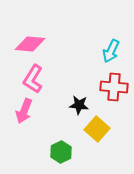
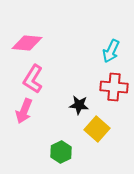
pink diamond: moved 3 px left, 1 px up
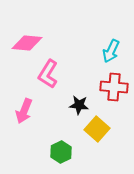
pink L-shape: moved 15 px right, 5 px up
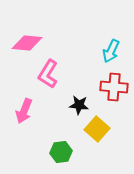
green hexagon: rotated 20 degrees clockwise
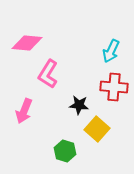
green hexagon: moved 4 px right, 1 px up; rotated 25 degrees clockwise
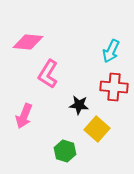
pink diamond: moved 1 px right, 1 px up
pink arrow: moved 5 px down
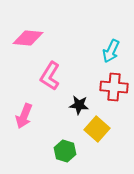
pink diamond: moved 4 px up
pink L-shape: moved 2 px right, 2 px down
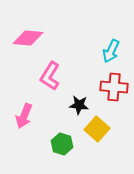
green hexagon: moved 3 px left, 7 px up
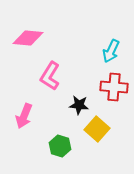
green hexagon: moved 2 px left, 2 px down
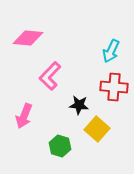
pink L-shape: rotated 12 degrees clockwise
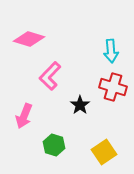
pink diamond: moved 1 px right, 1 px down; rotated 12 degrees clockwise
cyan arrow: rotated 30 degrees counterclockwise
red cross: moved 1 px left; rotated 12 degrees clockwise
black star: moved 1 px right; rotated 30 degrees clockwise
yellow square: moved 7 px right, 23 px down; rotated 15 degrees clockwise
green hexagon: moved 6 px left, 1 px up
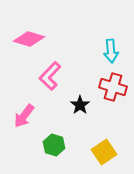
pink arrow: rotated 15 degrees clockwise
